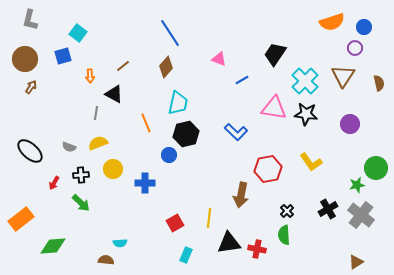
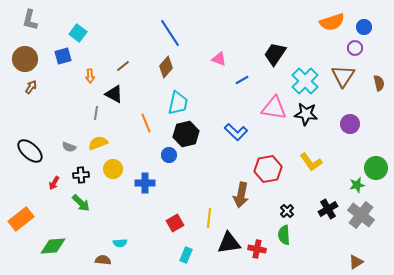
brown semicircle at (106, 260): moved 3 px left
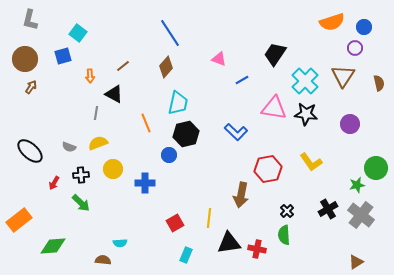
orange rectangle at (21, 219): moved 2 px left, 1 px down
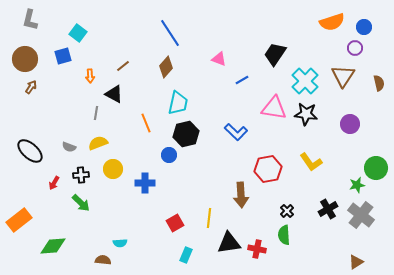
brown arrow at (241, 195): rotated 15 degrees counterclockwise
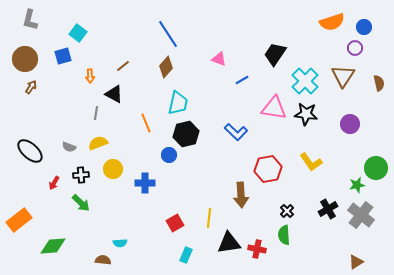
blue line at (170, 33): moved 2 px left, 1 px down
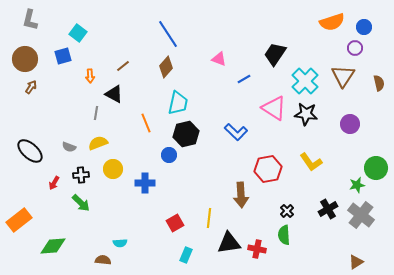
blue line at (242, 80): moved 2 px right, 1 px up
pink triangle at (274, 108): rotated 24 degrees clockwise
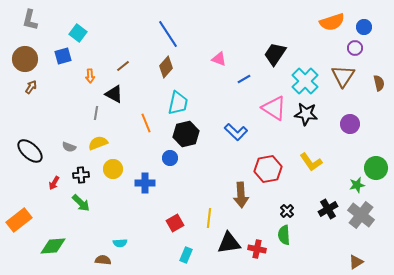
blue circle at (169, 155): moved 1 px right, 3 px down
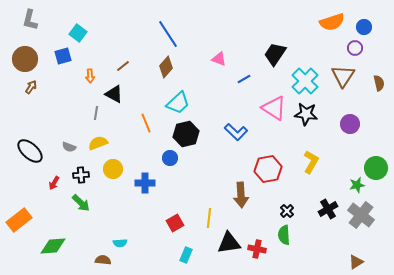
cyan trapezoid at (178, 103): rotated 35 degrees clockwise
yellow L-shape at (311, 162): rotated 115 degrees counterclockwise
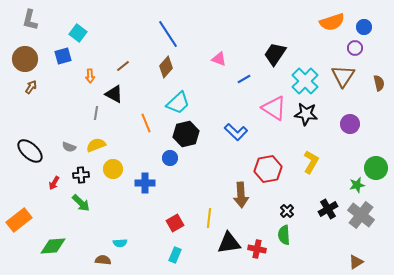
yellow semicircle at (98, 143): moved 2 px left, 2 px down
cyan rectangle at (186, 255): moved 11 px left
